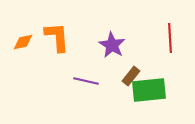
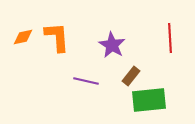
orange diamond: moved 5 px up
green rectangle: moved 10 px down
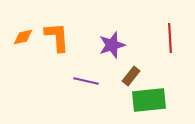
purple star: rotated 24 degrees clockwise
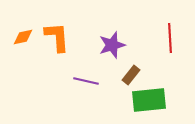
brown rectangle: moved 1 px up
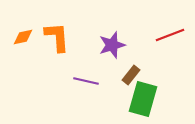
red line: moved 3 px up; rotated 72 degrees clockwise
green rectangle: moved 6 px left, 1 px up; rotated 68 degrees counterclockwise
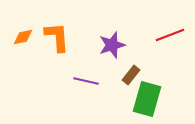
green rectangle: moved 4 px right
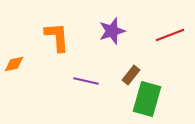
orange diamond: moved 9 px left, 27 px down
purple star: moved 14 px up
